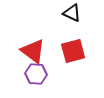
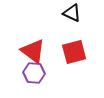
red square: moved 1 px right, 1 px down
purple hexagon: moved 2 px left, 1 px up
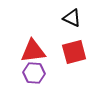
black triangle: moved 5 px down
red triangle: rotated 44 degrees counterclockwise
